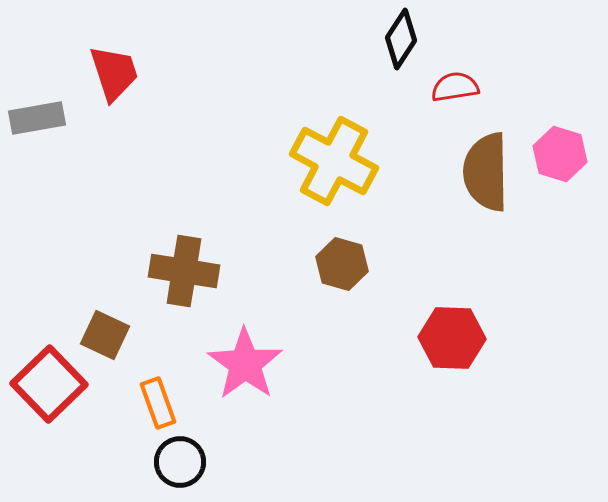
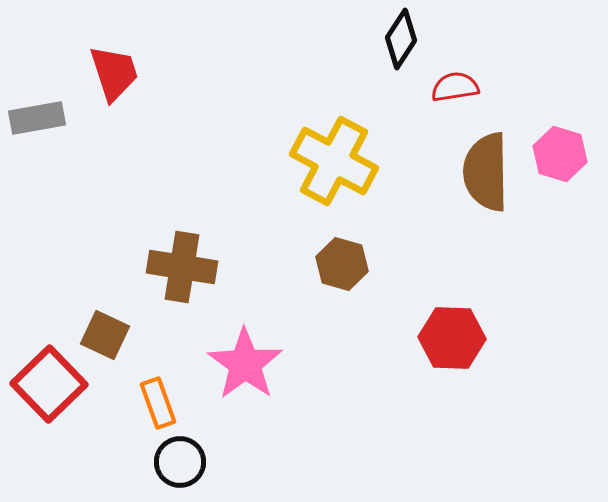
brown cross: moved 2 px left, 4 px up
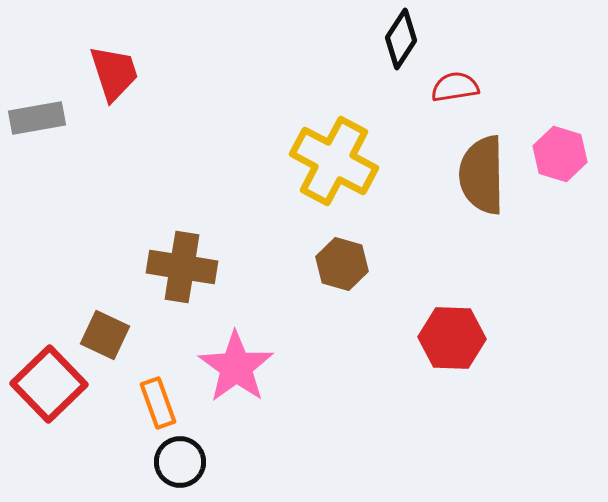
brown semicircle: moved 4 px left, 3 px down
pink star: moved 9 px left, 3 px down
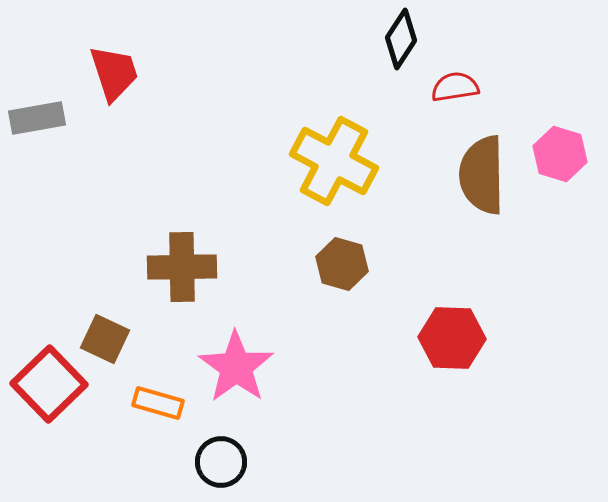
brown cross: rotated 10 degrees counterclockwise
brown square: moved 4 px down
orange rectangle: rotated 54 degrees counterclockwise
black circle: moved 41 px right
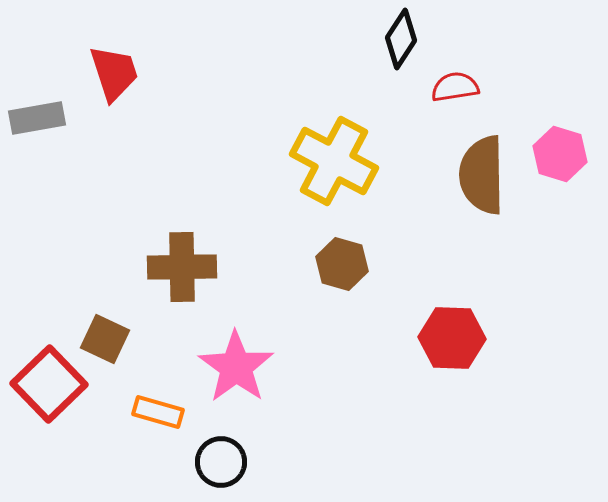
orange rectangle: moved 9 px down
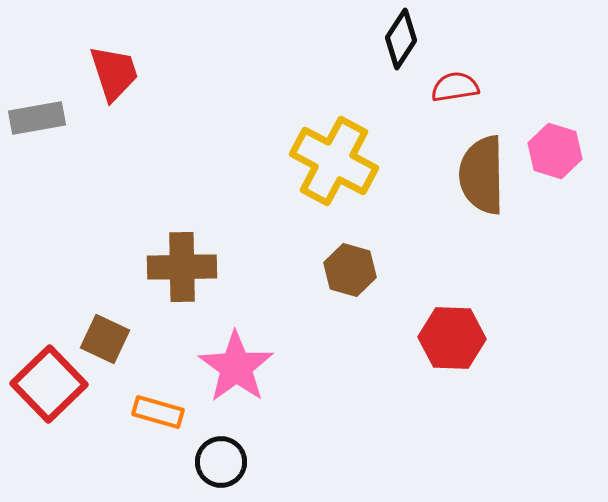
pink hexagon: moved 5 px left, 3 px up
brown hexagon: moved 8 px right, 6 px down
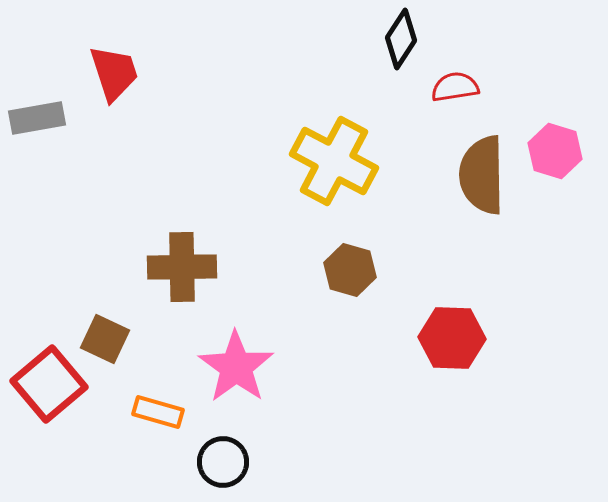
red square: rotated 4 degrees clockwise
black circle: moved 2 px right
